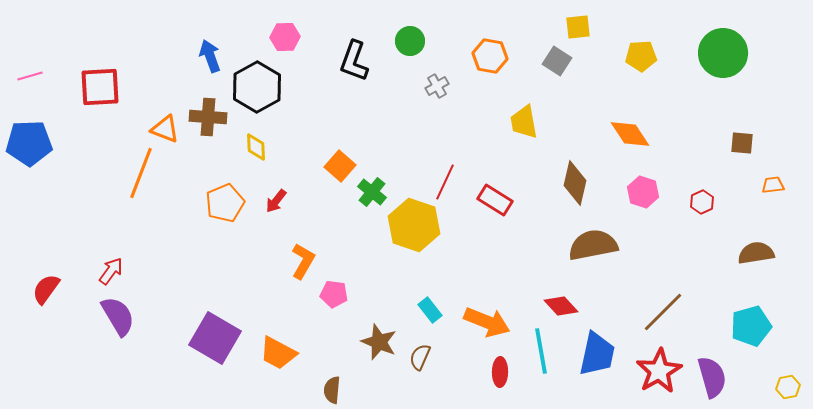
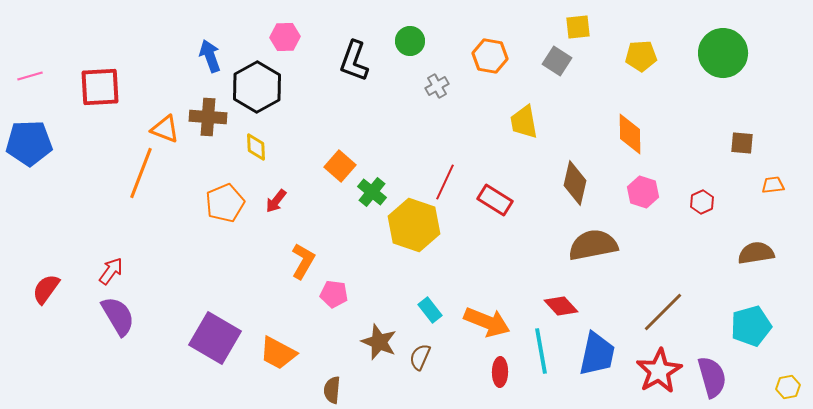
orange diamond at (630, 134): rotated 33 degrees clockwise
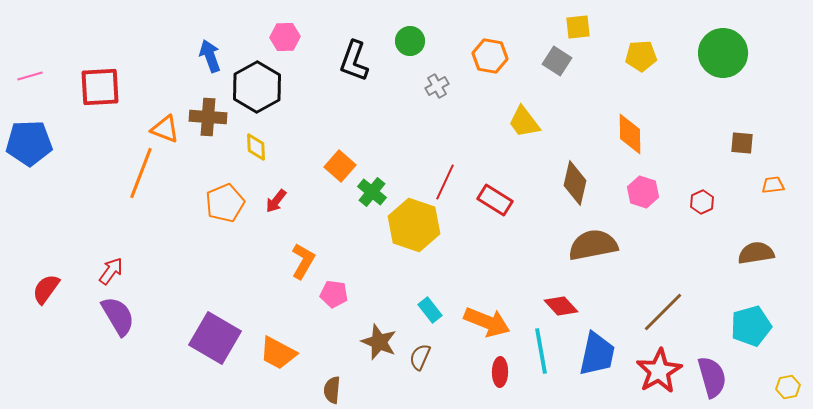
yellow trapezoid at (524, 122): rotated 27 degrees counterclockwise
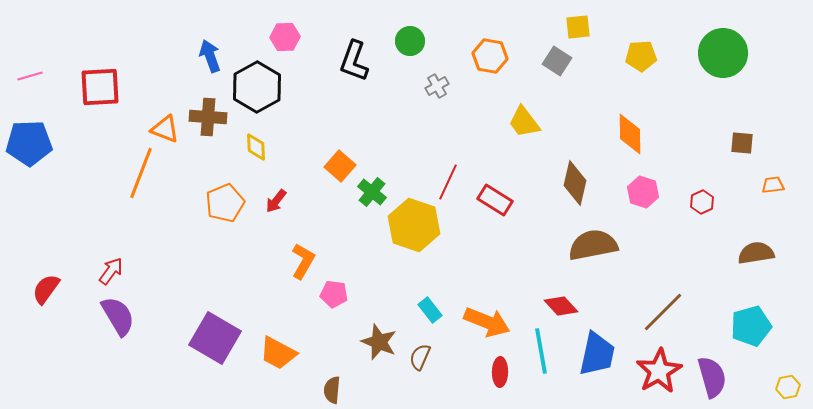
red line at (445, 182): moved 3 px right
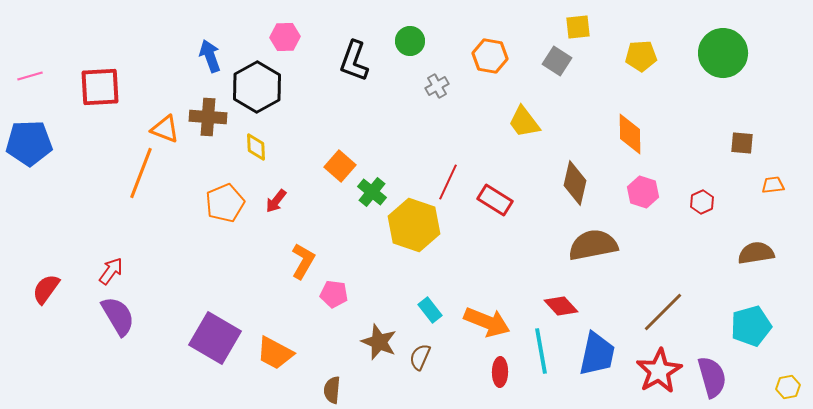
orange trapezoid at (278, 353): moved 3 px left
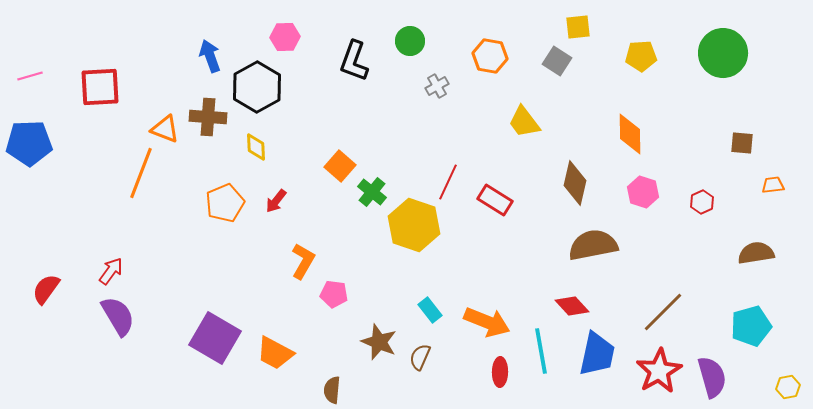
red diamond at (561, 306): moved 11 px right
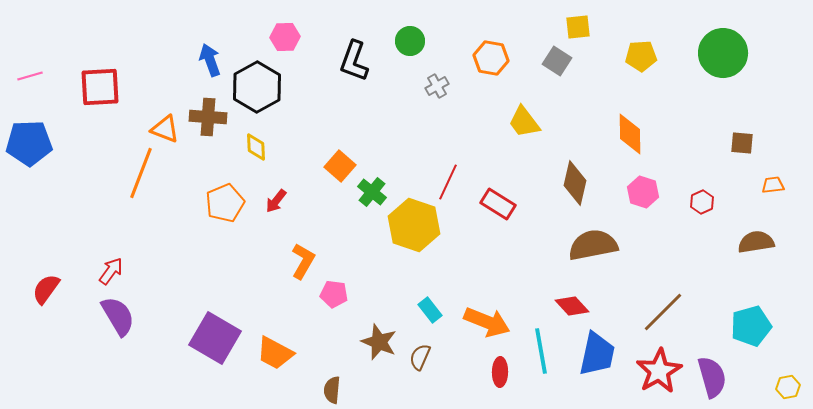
blue arrow at (210, 56): moved 4 px down
orange hexagon at (490, 56): moved 1 px right, 2 px down
red rectangle at (495, 200): moved 3 px right, 4 px down
brown semicircle at (756, 253): moved 11 px up
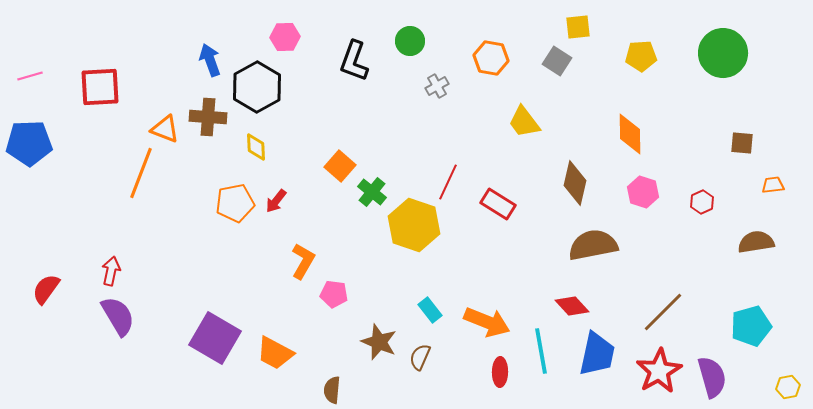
orange pentagon at (225, 203): moved 10 px right; rotated 12 degrees clockwise
red arrow at (111, 271): rotated 24 degrees counterclockwise
